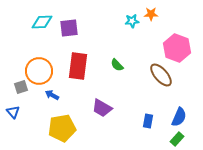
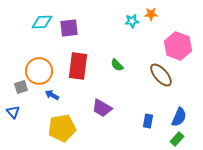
pink hexagon: moved 1 px right, 2 px up
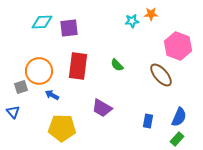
yellow pentagon: rotated 12 degrees clockwise
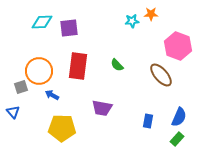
purple trapezoid: rotated 20 degrees counterclockwise
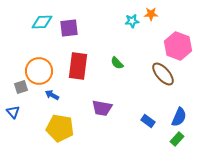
green semicircle: moved 2 px up
brown ellipse: moved 2 px right, 1 px up
blue rectangle: rotated 64 degrees counterclockwise
yellow pentagon: moved 2 px left; rotated 8 degrees clockwise
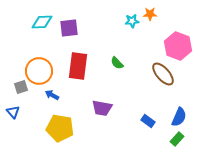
orange star: moved 1 px left
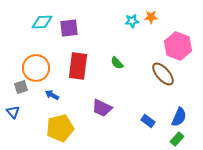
orange star: moved 1 px right, 3 px down
orange circle: moved 3 px left, 3 px up
purple trapezoid: rotated 15 degrees clockwise
yellow pentagon: rotated 24 degrees counterclockwise
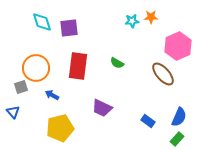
cyan diamond: rotated 75 degrees clockwise
pink hexagon: rotated 16 degrees clockwise
green semicircle: rotated 16 degrees counterclockwise
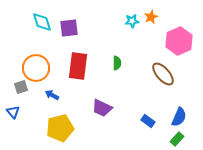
orange star: rotated 24 degrees counterclockwise
pink hexagon: moved 1 px right, 5 px up
green semicircle: rotated 120 degrees counterclockwise
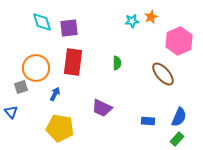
red rectangle: moved 5 px left, 4 px up
blue arrow: moved 3 px right, 1 px up; rotated 88 degrees clockwise
blue triangle: moved 2 px left
blue rectangle: rotated 32 degrees counterclockwise
yellow pentagon: rotated 24 degrees clockwise
